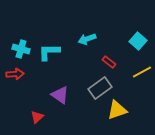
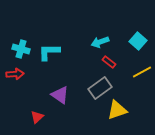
cyan arrow: moved 13 px right, 3 px down
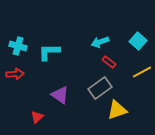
cyan cross: moved 3 px left, 3 px up
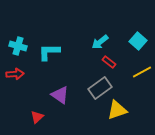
cyan arrow: rotated 18 degrees counterclockwise
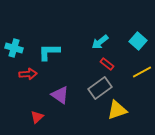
cyan cross: moved 4 px left, 2 px down
red rectangle: moved 2 px left, 2 px down
red arrow: moved 13 px right
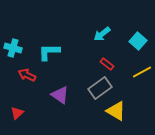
cyan arrow: moved 2 px right, 8 px up
cyan cross: moved 1 px left
red arrow: moved 1 px left, 1 px down; rotated 150 degrees counterclockwise
yellow triangle: moved 1 px left, 1 px down; rotated 50 degrees clockwise
red triangle: moved 20 px left, 4 px up
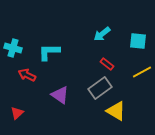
cyan square: rotated 36 degrees counterclockwise
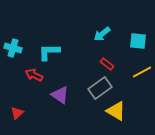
red arrow: moved 7 px right
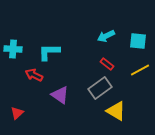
cyan arrow: moved 4 px right, 2 px down; rotated 12 degrees clockwise
cyan cross: moved 1 px down; rotated 12 degrees counterclockwise
yellow line: moved 2 px left, 2 px up
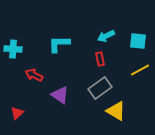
cyan L-shape: moved 10 px right, 8 px up
red rectangle: moved 7 px left, 5 px up; rotated 40 degrees clockwise
